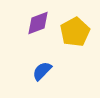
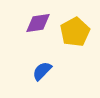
purple diamond: rotated 12 degrees clockwise
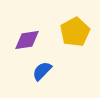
purple diamond: moved 11 px left, 17 px down
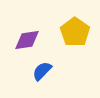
yellow pentagon: rotated 8 degrees counterclockwise
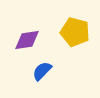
yellow pentagon: rotated 20 degrees counterclockwise
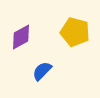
purple diamond: moved 6 px left, 3 px up; rotated 20 degrees counterclockwise
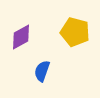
blue semicircle: rotated 25 degrees counterclockwise
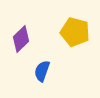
purple diamond: moved 2 px down; rotated 16 degrees counterclockwise
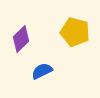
blue semicircle: rotated 45 degrees clockwise
